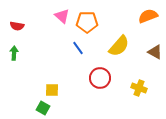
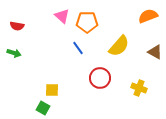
green arrow: rotated 104 degrees clockwise
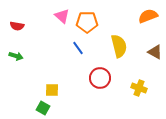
yellow semicircle: rotated 55 degrees counterclockwise
green arrow: moved 2 px right, 3 px down
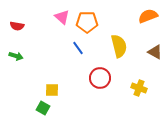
pink triangle: moved 1 px down
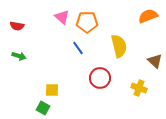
brown triangle: moved 9 px down; rotated 14 degrees clockwise
green arrow: moved 3 px right
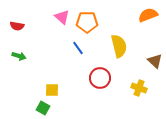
orange semicircle: moved 1 px up
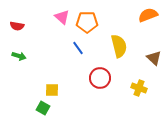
brown triangle: moved 1 px left, 3 px up
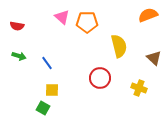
blue line: moved 31 px left, 15 px down
